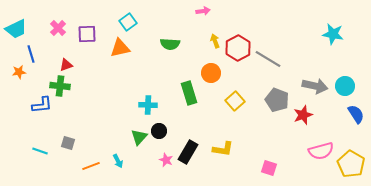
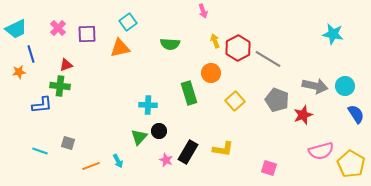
pink arrow: rotated 80 degrees clockwise
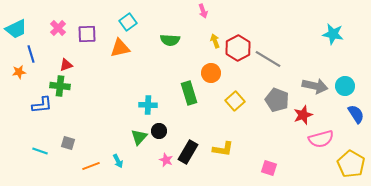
green semicircle: moved 4 px up
pink semicircle: moved 12 px up
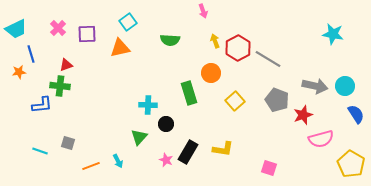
black circle: moved 7 px right, 7 px up
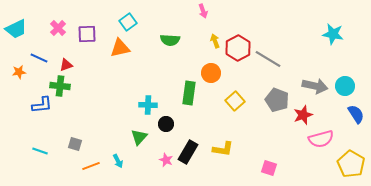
blue line: moved 8 px right, 4 px down; rotated 48 degrees counterclockwise
green rectangle: rotated 25 degrees clockwise
gray square: moved 7 px right, 1 px down
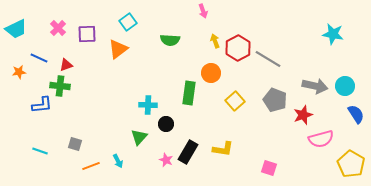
orange triangle: moved 2 px left, 1 px down; rotated 25 degrees counterclockwise
gray pentagon: moved 2 px left
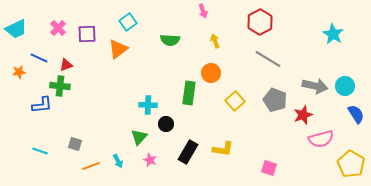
cyan star: rotated 20 degrees clockwise
red hexagon: moved 22 px right, 26 px up
pink star: moved 16 px left
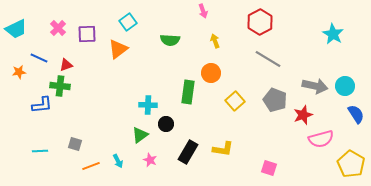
green rectangle: moved 1 px left, 1 px up
green triangle: moved 1 px right, 2 px up; rotated 12 degrees clockwise
cyan line: rotated 21 degrees counterclockwise
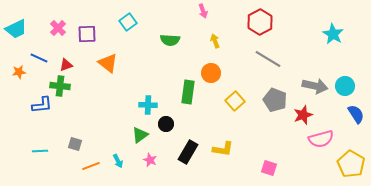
orange triangle: moved 10 px left, 14 px down; rotated 45 degrees counterclockwise
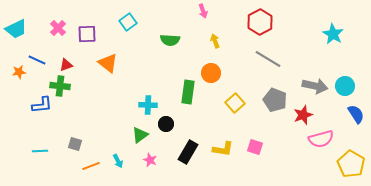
blue line: moved 2 px left, 2 px down
yellow square: moved 2 px down
pink square: moved 14 px left, 21 px up
